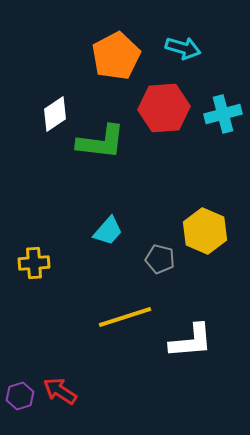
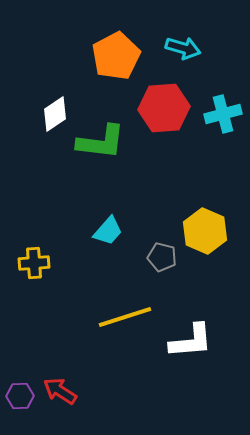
gray pentagon: moved 2 px right, 2 px up
purple hexagon: rotated 16 degrees clockwise
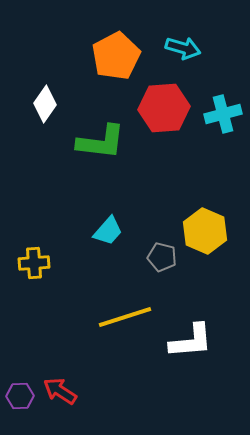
white diamond: moved 10 px left, 10 px up; rotated 21 degrees counterclockwise
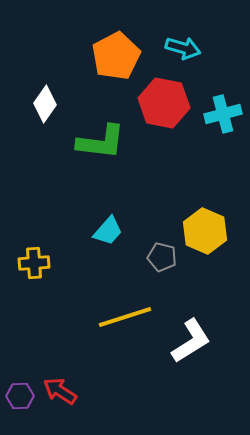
red hexagon: moved 5 px up; rotated 15 degrees clockwise
white L-shape: rotated 27 degrees counterclockwise
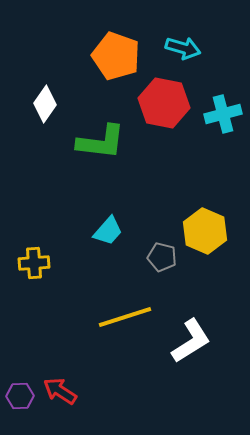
orange pentagon: rotated 24 degrees counterclockwise
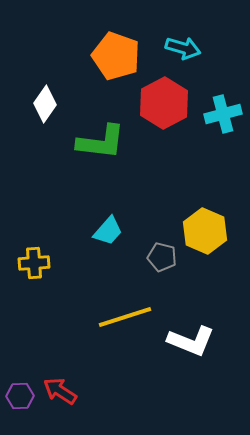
red hexagon: rotated 21 degrees clockwise
white L-shape: rotated 54 degrees clockwise
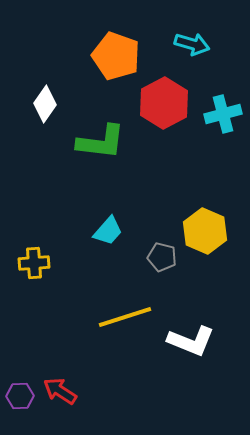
cyan arrow: moved 9 px right, 4 px up
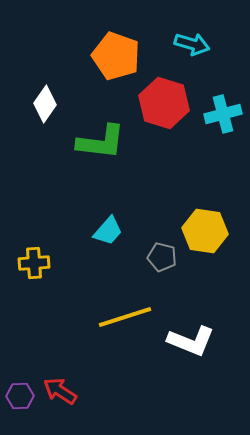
red hexagon: rotated 15 degrees counterclockwise
yellow hexagon: rotated 15 degrees counterclockwise
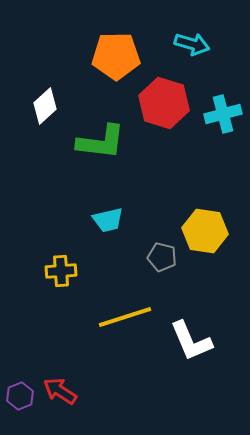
orange pentagon: rotated 21 degrees counterclockwise
white diamond: moved 2 px down; rotated 12 degrees clockwise
cyan trapezoid: moved 11 px up; rotated 36 degrees clockwise
yellow cross: moved 27 px right, 8 px down
white L-shape: rotated 45 degrees clockwise
purple hexagon: rotated 20 degrees counterclockwise
